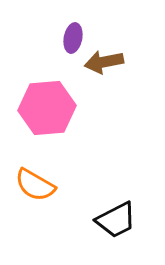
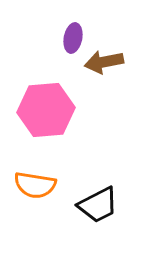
pink hexagon: moved 1 px left, 2 px down
orange semicircle: rotated 21 degrees counterclockwise
black trapezoid: moved 18 px left, 15 px up
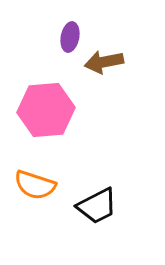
purple ellipse: moved 3 px left, 1 px up
orange semicircle: rotated 9 degrees clockwise
black trapezoid: moved 1 px left, 1 px down
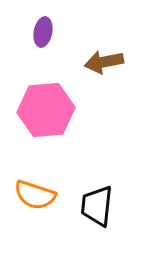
purple ellipse: moved 27 px left, 5 px up
orange semicircle: moved 10 px down
black trapezoid: rotated 123 degrees clockwise
